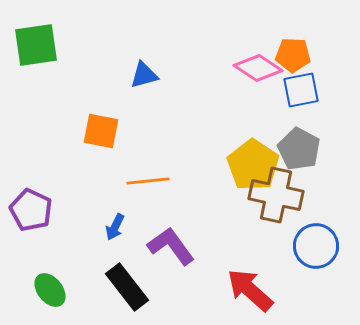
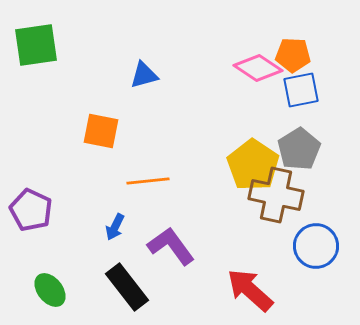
gray pentagon: rotated 12 degrees clockwise
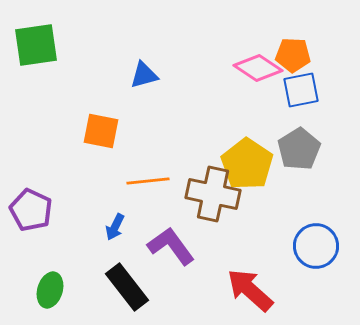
yellow pentagon: moved 6 px left, 1 px up
brown cross: moved 63 px left, 1 px up
green ellipse: rotated 56 degrees clockwise
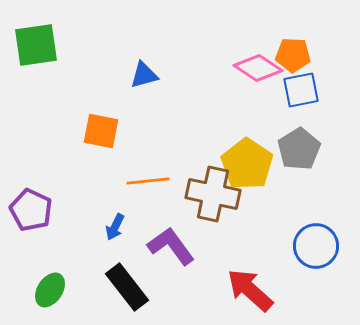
green ellipse: rotated 16 degrees clockwise
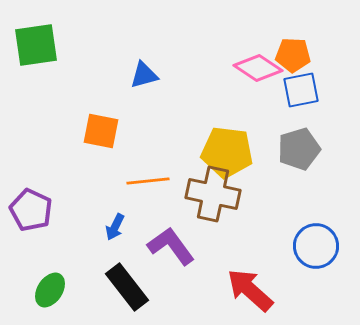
gray pentagon: rotated 15 degrees clockwise
yellow pentagon: moved 20 px left, 12 px up; rotated 27 degrees counterclockwise
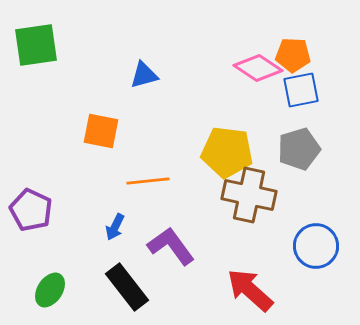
brown cross: moved 36 px right, 1 px down
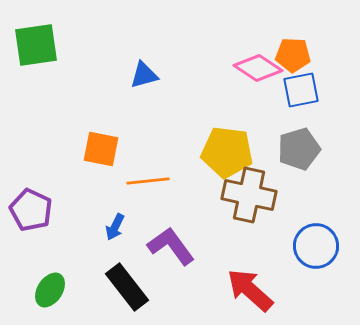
orange square: moved 18 px down
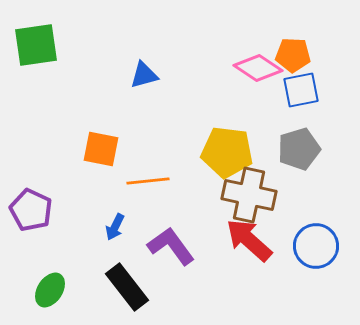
red arrow: moved 1 px left, 50 px up
